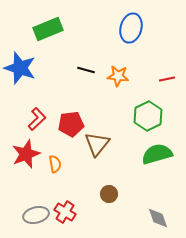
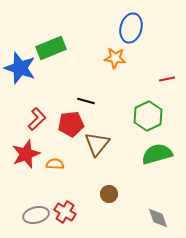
green rectangle: moved 3 px right, 19 px down
black line: moved 31 px down
orange star: moved 3 px left, 18 px up
orange semicircle: rotated 78 degrees counterclockwise
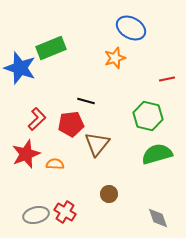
blue ellipse: rotated 76 degrees counterclockwise
orange star: rotated 25 degrees counterclockwise
green hexagon: rotated 20 degrees counterclockwise
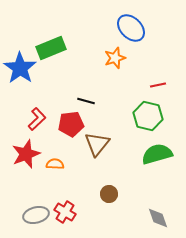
blue ellipse: rotated 16 degrees clockwise
blue star: rotated 16 degrees clockwise
red line: moved 9 px left, 6 px down
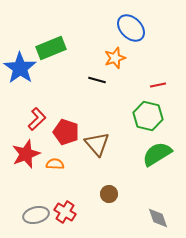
black line: moved 11 px right, 21 px up
red pentagon: moved 5 px left, 8 px down; rotated 25 degrees clockwise
brown triangle: rotated 20 degrees counterclockwise
green semicircle: rotated 16 degrees counterclockwise
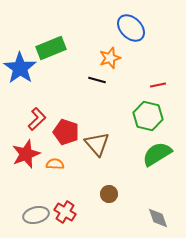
orange star: moved 5 px left
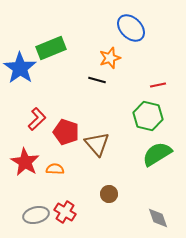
red star: moved 1 px left, 8 px down; rotated 20 degrees counterclockwise
orange semicircle: moved 5 px down
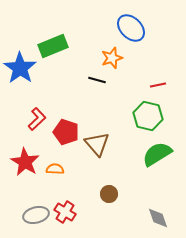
green rectangle: moved 2 px right, 2 px up
orange star: moved 2 px right
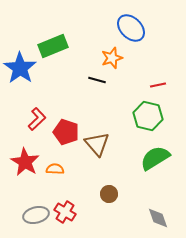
green semicircle: moved 2 px left, 4 px down
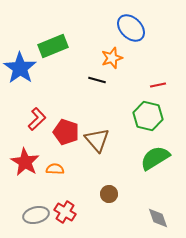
brown triangle: moved 4 px up
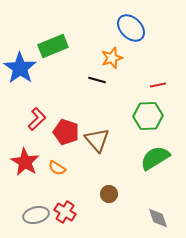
green hexagon: rotated 16 degrees counterclockwise
orange semicircle: moved 2 px right, 1 px up; rotated 150 degrees counterclockwise
